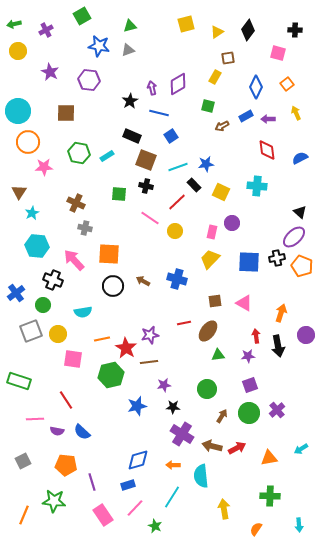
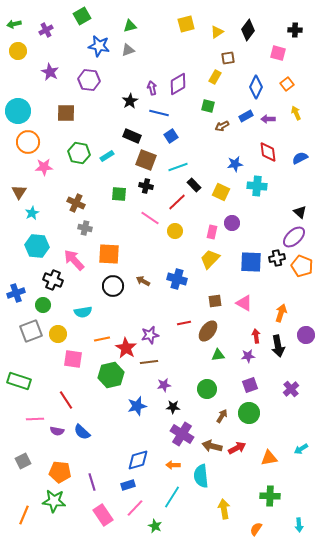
red diamond at (267, 150): moved 1 px right, 2 px down
blue star at (206, 164): moved 29 px right
blue square at (249, 262): moved 2 px right
blue cross at (16, 293): rotated 18 degrees clockwise
purple cross at (277, 410): moved 14 px right, 21 px up
orange pentagon at (66, 465): moved 6 px left, 7 px down
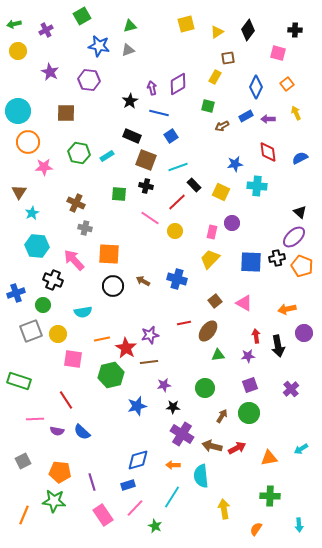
brown square at (215, 301): rotated 32 degrees counterclockwise
orange arrow at (281, 313): moved 6 px right, 4 px up; rotated 120 degrees counterclockwise
purple circle at (306, 335): moved 2 px left, 2 px up
green circle at (207, 389): moved 2 px left, 1 px up
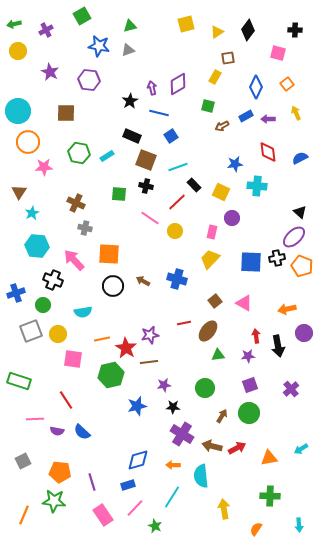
purple circle at (232, 223): moved 5 px up
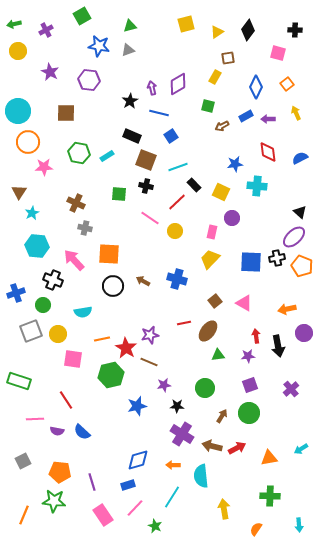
brown line at (149, 362): rotated 30 degrees clockwise
black star at (173, 407): moved 4 px right, 1 px up
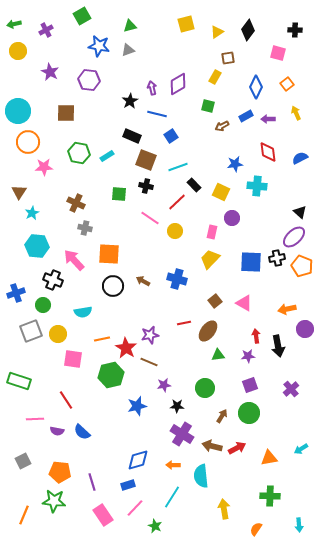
blue line at (159, 113): moved 2 px left, 1 px down
purple circle at (304, 333): moved 1 px right, 4 px up
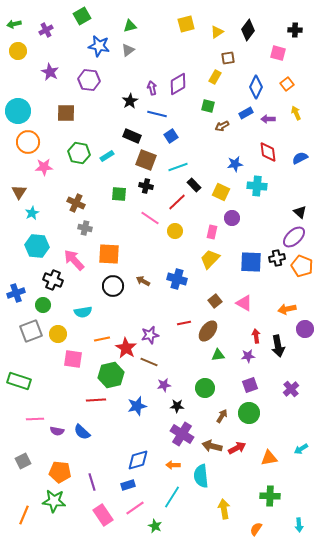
gray triangle at (128, 50): rotated 16 degrees counterclockwise
blue rectangle at (246, 116): moved 3 px up
red line at (66, 400): moved 30 px right; rotated 60 degrees counterclockwise
pink line at (135, 508): rotated 12 degrees clockwise
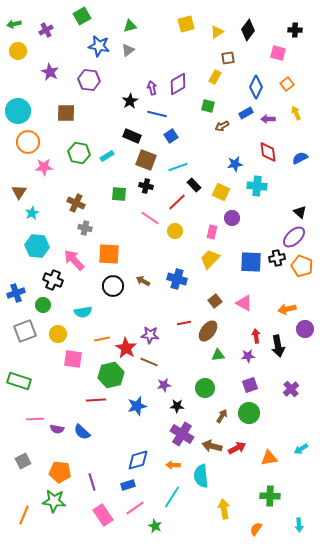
gray square at (31, 331): moved 6 px left
purple star at (150, 335): rotated 18 degrees clockwise
purple semicircle at (57, 431): moved 2 px up
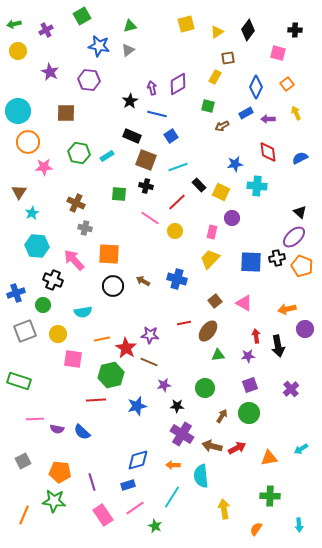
black rectangle at (194, 185): moved 5 px right
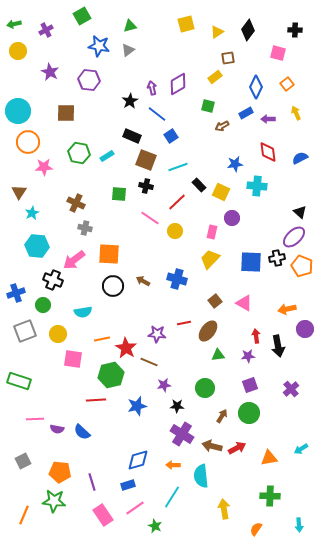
yellow rectangle at (215, 77): rotated 24 degrees clockwise
blue line at (157, 114): rotated 24 degrees clockwise
pink arrow at (74, 260): rotated 85 degrees counterclockwise
purple star at (150, 335): moved 7 px right, 1 px up
